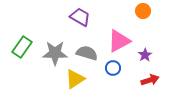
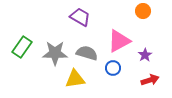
yellow triangle: rotated 25 degrees clockwise
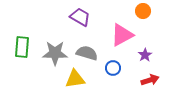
pink triangle: moved 3 px right, 6 px up
green rectangle: rotated 30 degrees counterclockwise
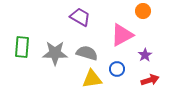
blue circle: moved 4 px right, 1 px down
yellow triangle: moved 17 px right
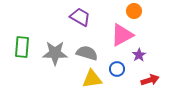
orange circle: moved 9 px left
purple star: moved 6 px left
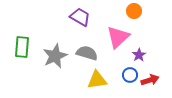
pink triangle: moved 4 px left, 2 px down; rotated 15 degrees counterclockwise
gray star: moved 3 px down; rotated 25 degrees counterclockwise
blue circle: moved 13 px right, 6 px down
yellow triangle: moved 5 px right, 1 px down
